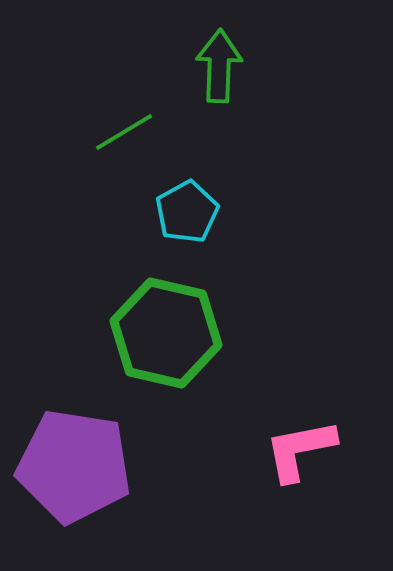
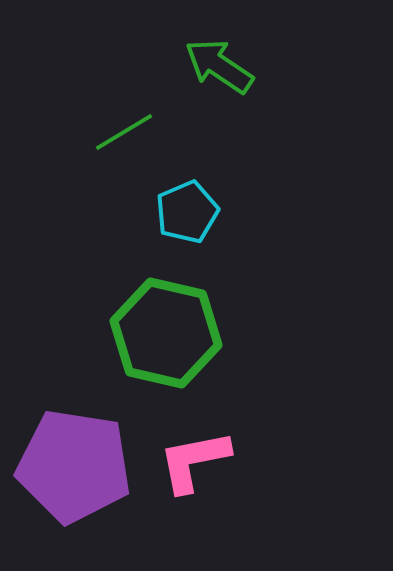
green arrow: rotated 58 degrees counterclockwise
cyan pentagon: rotated 6 degrees clockwise
pink L-shape: moved 106 px left, 11 px down
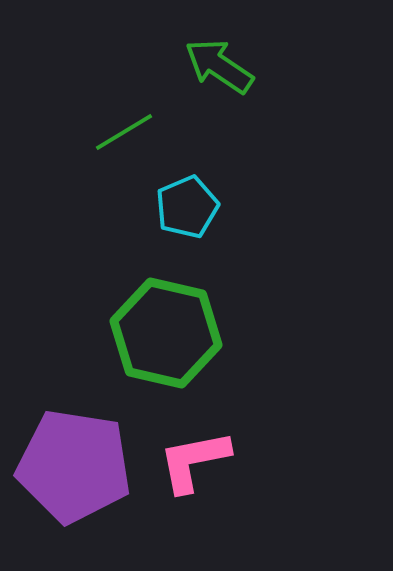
cyan pentagon: moved 5 px up
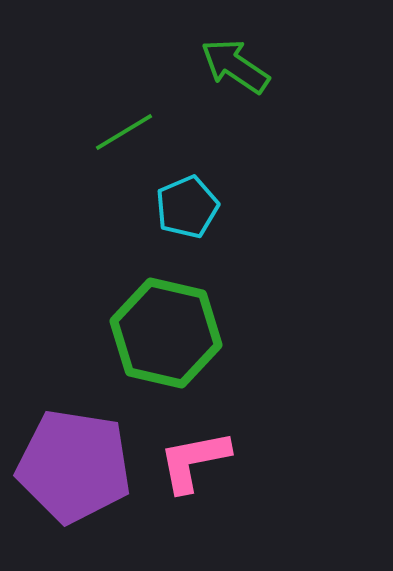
green arrow: moved 16 px right
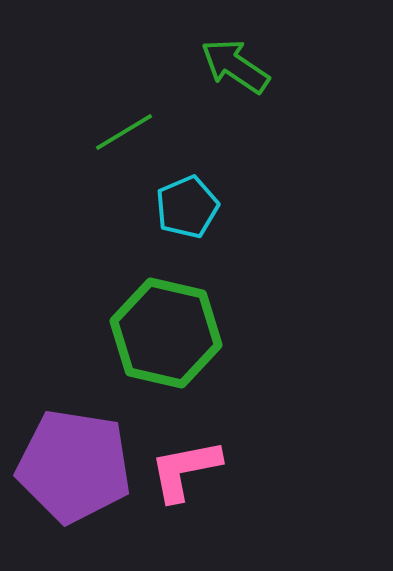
pink L-shape: moved 9 px left, 9 px down
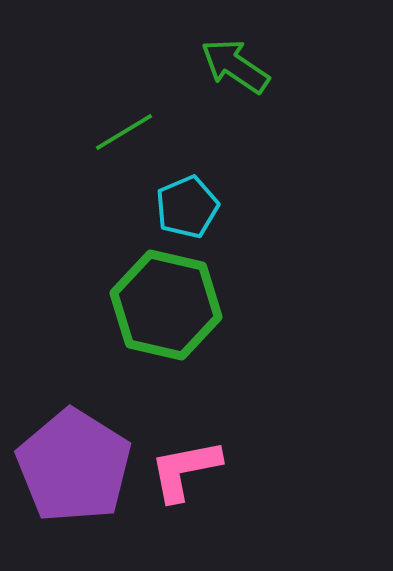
green hexagon: moved 28 px up
purple pentagon: rotated 23 degrees clockwise
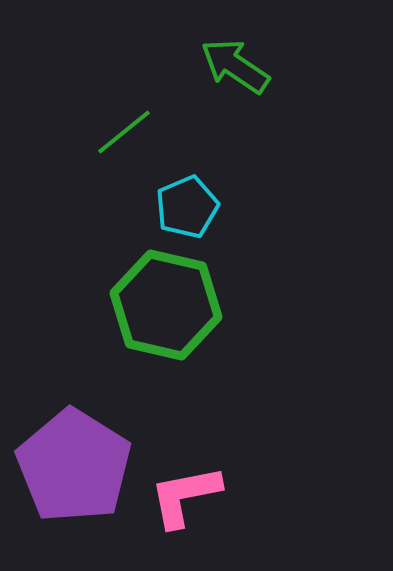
green line: rotated 8 degrees counterclockwise
pink L-shape: moved 26 px down
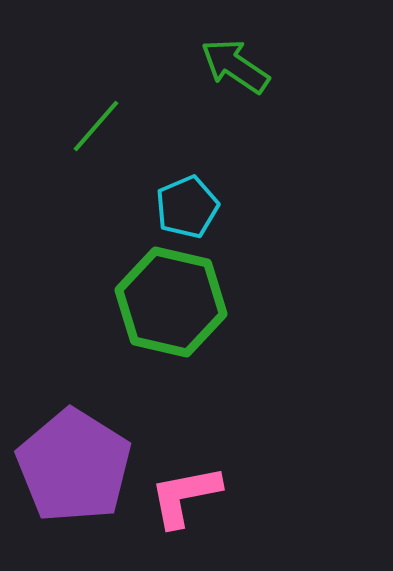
green line: moved 28 px left, 6 px up; rotated 10 degrees counterclockwise
green hexagon: moved 5 px right, 3 px up
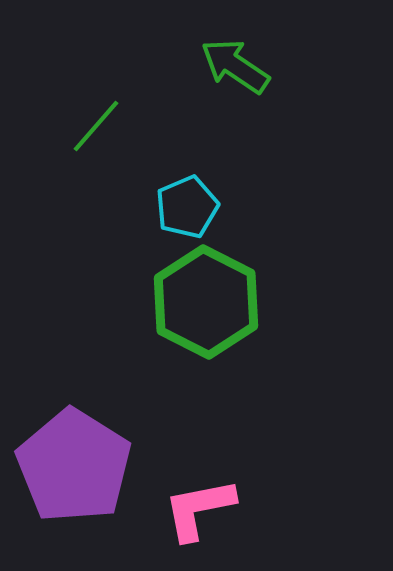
green hexagon: moved 35 px right; rotated 14 degrees clockwise
pink L-shape: moved 14 px right, 13 px down
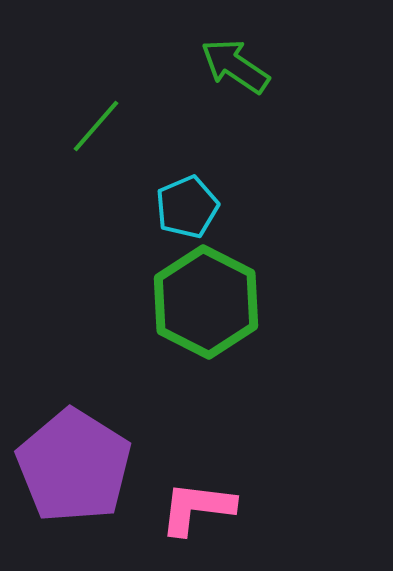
pink L-shape: moved 2 px left, 1 px up; rotated 18 degrees clockwise
